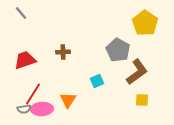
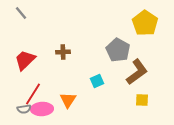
red trapezoid: rotated 25 degrees counterclockwise
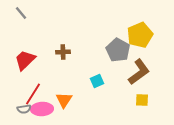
yellow pentagon: moved 5 px left, 12 px down; rotated 15 degrees clockwise
brown L-shape: moved 2 px right
orange triangle: moved 4 px left
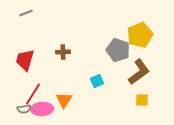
gray line: moved 5 px right; rotated 72 degrees counterclockwise
gray pentagon: rotated 10 degrees counterclockwise
red trapezoid: rotated 30 degrees counterclockwise
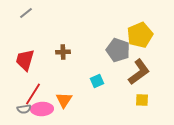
gray line: rotated 16 degrees counterclockwise
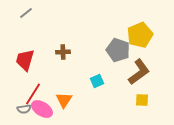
pink ellipse: rotated 35 degrees clockwise
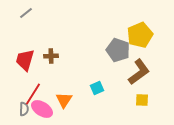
brown cross: moved 12 px left, 4 px down
cyan square: moved 7 px down
gray semicircle: rotated 80 degrees counterclockwise
